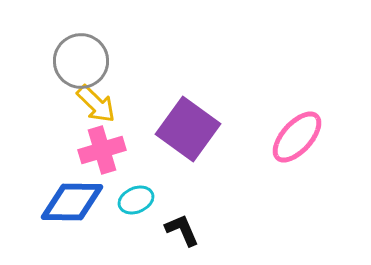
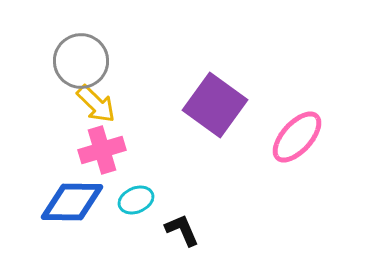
purple square: moved 27 px right, 24 px up
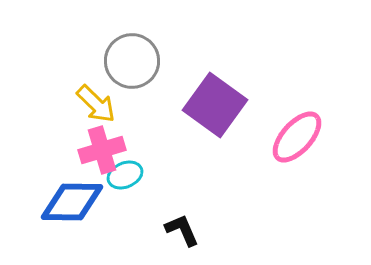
gray circle: moved 51 px right
cyan ellipse: moved 11 px left, 25 px up
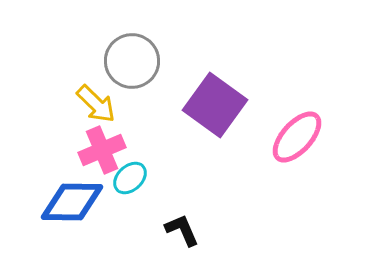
pink cross: rotated 6 degrees counterclockwise
cyan ellipse: moved 5 px right, 3 px down; rotated 20 degrees counterclockwise
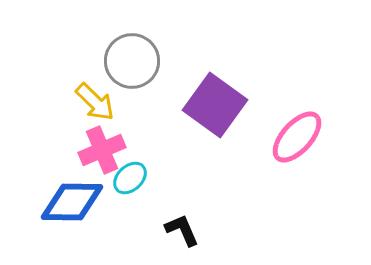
yellow arrow: moved 1 px left, 2 px up
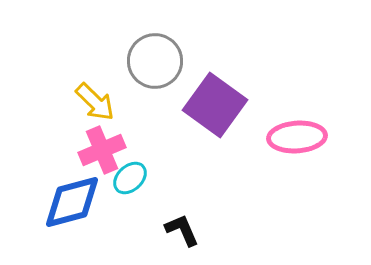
gray circle: moved 23 px right
pink ellipse: rotated 44 degrees clockwise
blue diamond: rotated 16 degrees counterclockwise
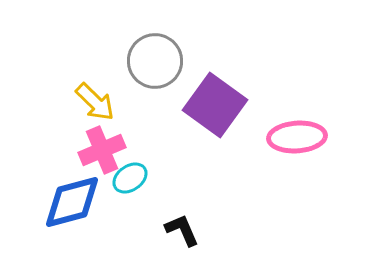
cyan ellipse: rotated 8 degrees clockwise
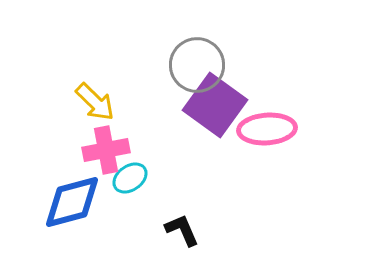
gray circle: moved 42 px right, 4 px down
pink ellipse: moved 30 px left, 8 px up
pink cross: moved 4 px right; rotated 12 degrees clockwise
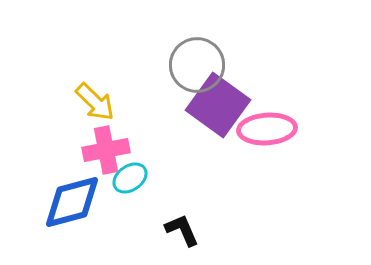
purple square: moved 3 px right
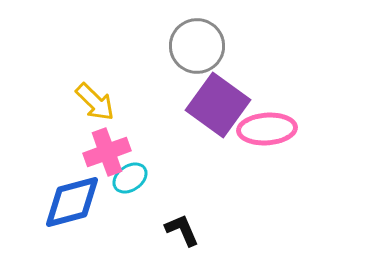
gray circle: moved 19 px up
pink cross: moved 1 px right, 2 px down; rotated 9 degrees counterclockwise
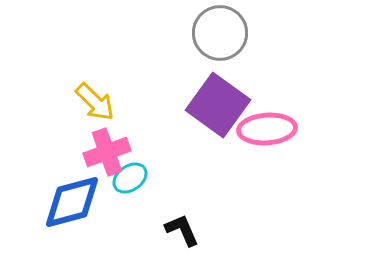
gray circle: moved 23 px right, 13 px up
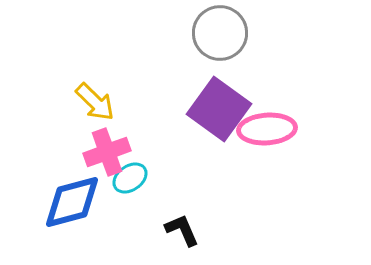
purple square: moved 1 px right, 4 px down
